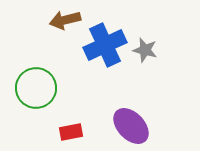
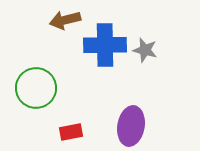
blue cross: rotated 24 degrees clockwise
purple ellipse: rotated 54 degrees clockwise
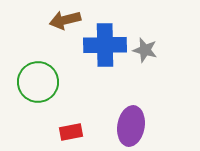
green circle: moved 2 px right, 6 px up
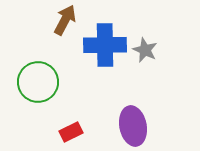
brown arrow: rotated 132 degrees clockwise
gray star: rotated 10 degrees clockwise
purple ellipse: moved 2 px right; rotated 21 degrees counterclockwise
red rectangle: rotated 15 degrees counterclockwise
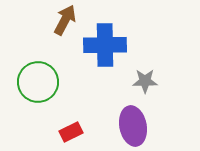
gray star: moved 31 px down; rotated 25 degrees counterclockwise
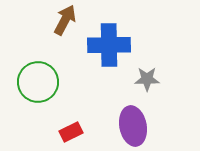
blue cross: moved 4 px right
gray star: moved 2 px right, 2 px up
